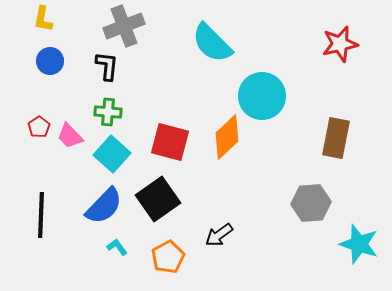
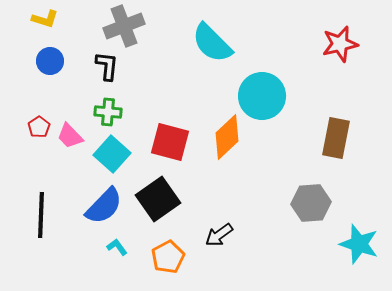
yellow L-shape: moved 2 px right; rotated 84 degrees counterclockwise
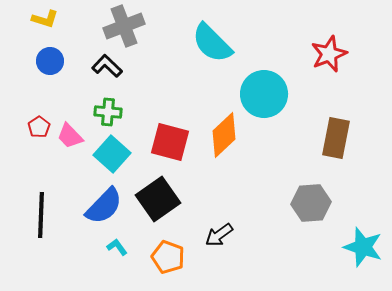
red star: moved 11 px left, 10 px down; rotated 9 degrees counterclockwise
black L-shape: rotated 52 degrees counterclockwise
cyan circle: moved 2 px right, 2 px up
orange diamond: moved 3 px left, 2 px up
cyan star: moved 4 px right, 3 px down
orange pentagon: rotated 24 degrees counterclockwise
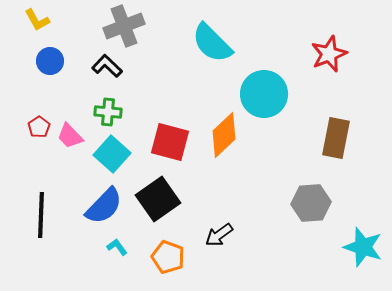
yellow L-shape: moved 8 px left, 1 px down; rotated 44 degrees clockwise
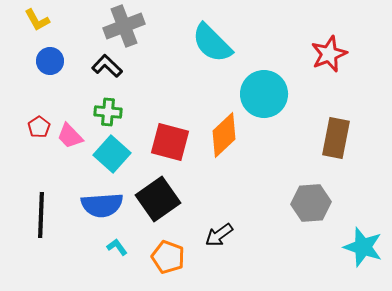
blue semicircle: moved 2 px left, 1 px up; rotated 42 degrees clockwise
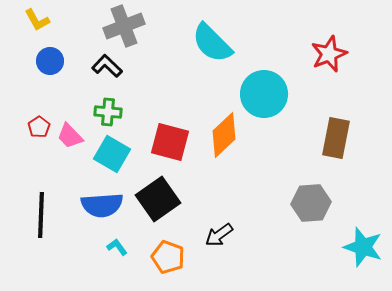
cyan square: rotated 12 degrees counterclockwise
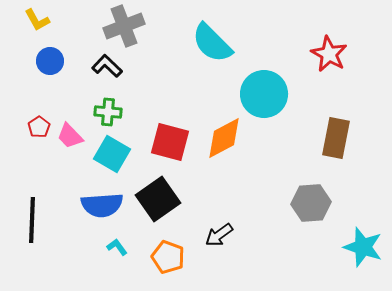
red star: rotated 21 degrees counterclockwise
orange diamond: moved 3 px down; rotated 15 degrees clockwise
black line: moved 9 px left, 5 px down
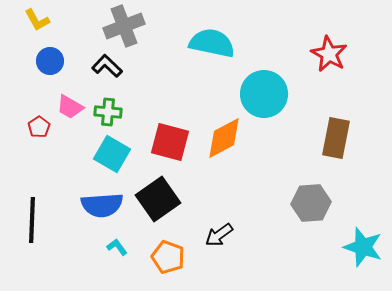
cyan semicircle: rotated 147 degrees clockwise
pink trapezoid: moved 29 px up; rotated 16 degrees counterclockwise
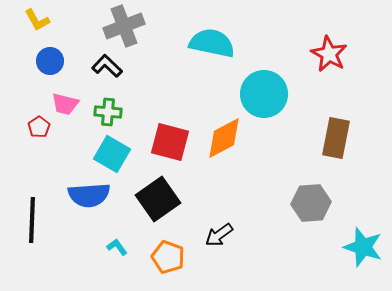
pink trapezoid: moved 5 px left, 3 px up; rotated 16 degrees counterclockwise
blue semicircle: moved 13 px left, 10 px up
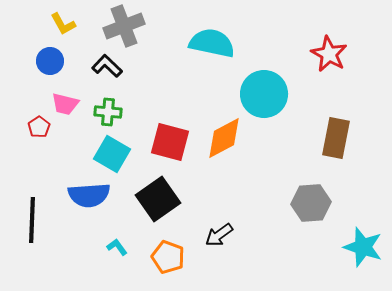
yellow L-shape: moved 26 px right, 4 px down
